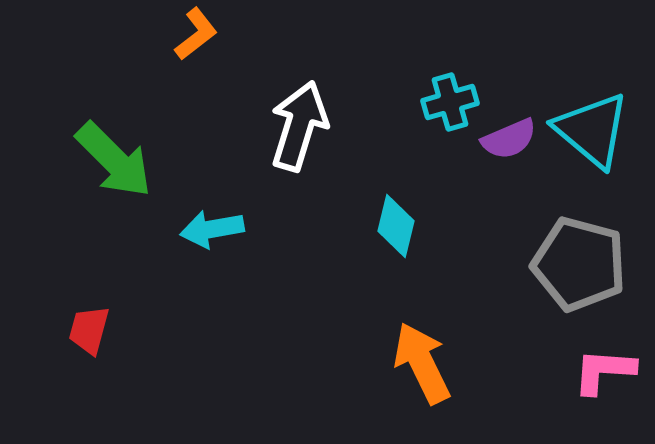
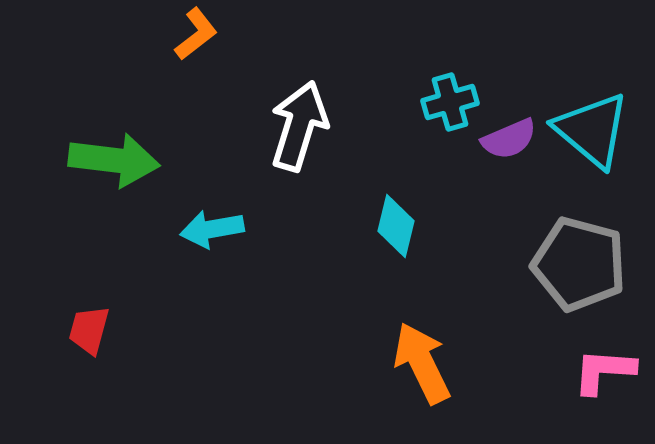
green arrow: rotated 38 degrees counterclockwise
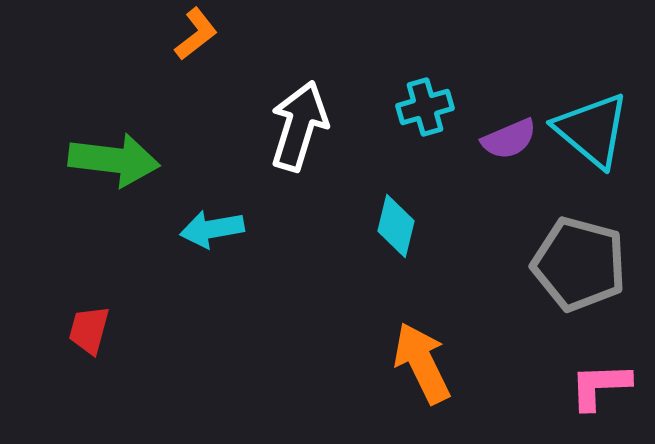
cyan cross: moved 25 px left, 5 px down
pink L-shape: moved 4 px left, 15 px down; rotated 6 degrees counterclockwise
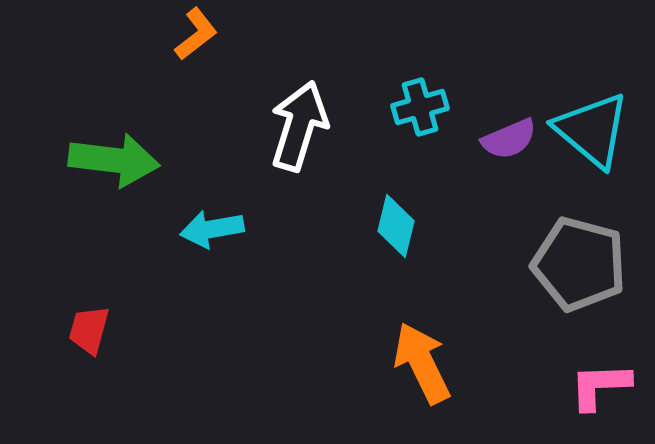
cyan cross: moved 5 px left
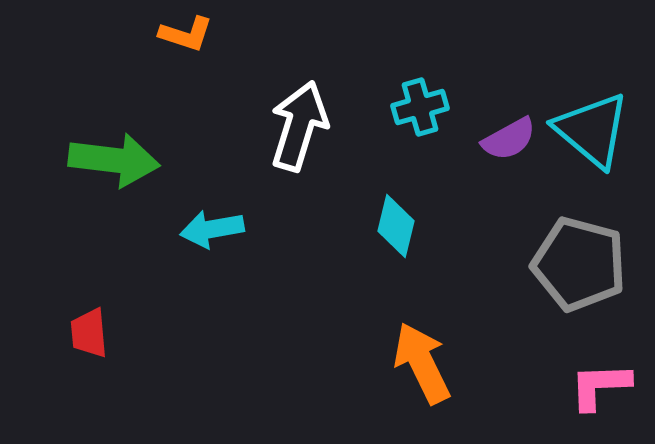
orange L-shape: moved 10 px left; rotated 56 degrees clockwise
purple semicircle: rotated 6 degrees counterclockwise
red trapezoid: moved 3 px down; rotated 20 degrees counterclockwise
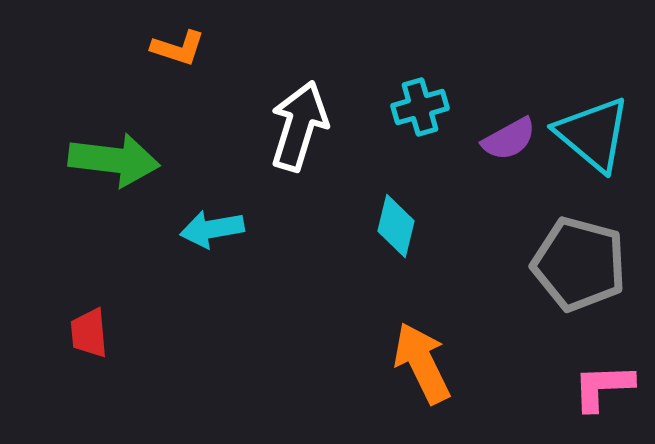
orange L-shape: moved 8 px left, 14 px down
cyan triangle: moved 1 px right, 4 px down
pink L-shape: moved 3 px right, 1 px down
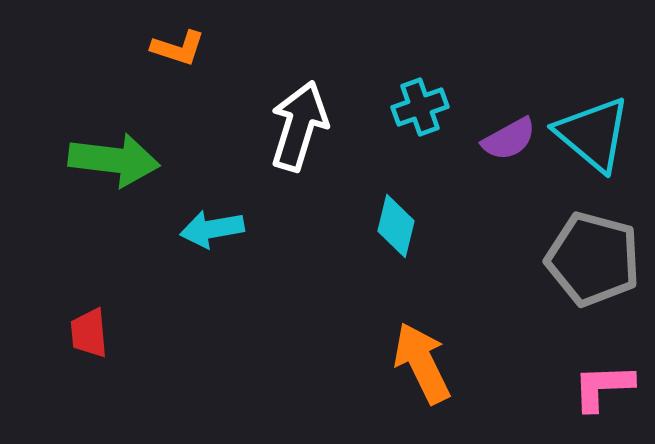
cyan cross: rotated 4 degrees counterclockwise
gray pentagon: moved 14 px right, 5 px up
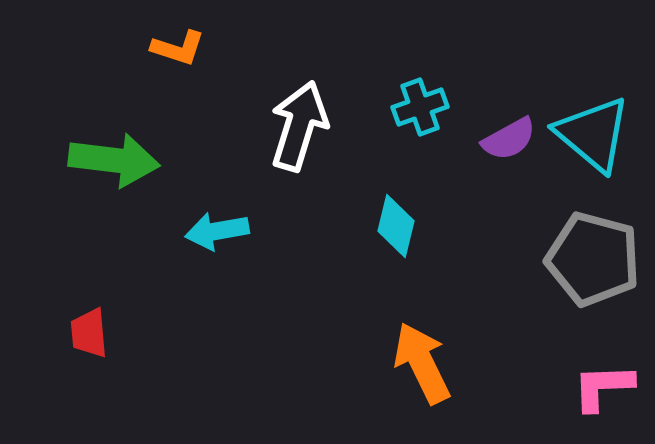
cyan arrow: moved 5 px right, 2 px down
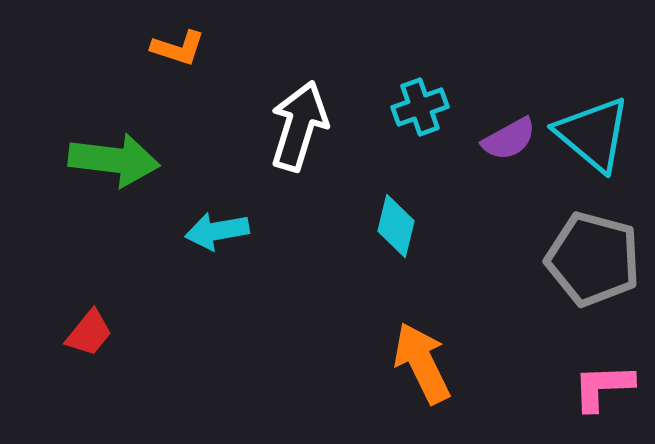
red trapezoid: rotated 136 degrees counterclockwise
